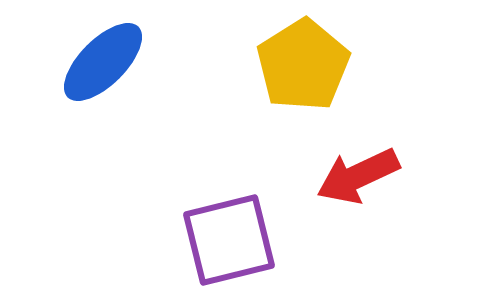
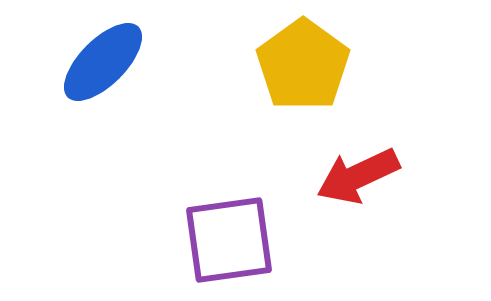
yellow pentagon: rotated 4 degrees counterclockwise
purple square: rotated 6 degrees clockwise
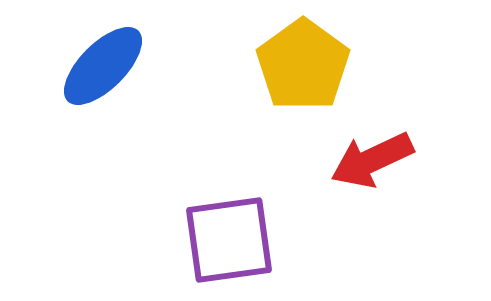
blue ellipse: moved 4 px down
red arrow: moved 14 px right, 16 px up
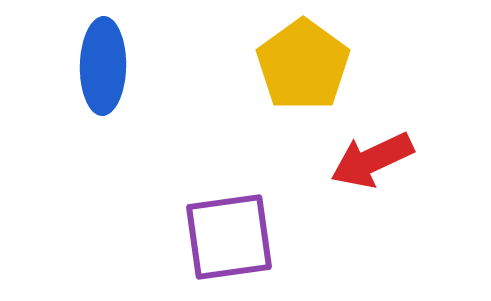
blue ellipse: rotated 44 degrees counterclockwise
purple square: moved 3 px up
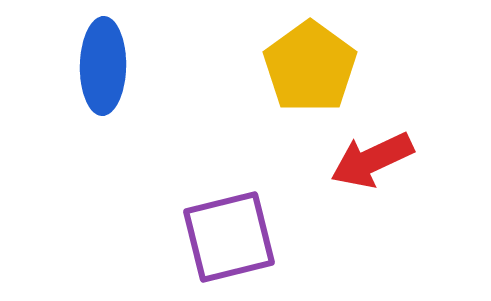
yellow pentagon: moved 7 px right, 2 px down
purple square: rotated 6 degrees counterclockwise
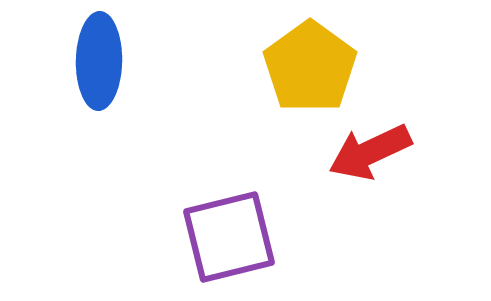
blue ellipse: moved 4 px left, 5 px up
red arrow: moved 2 px left, 8 px up
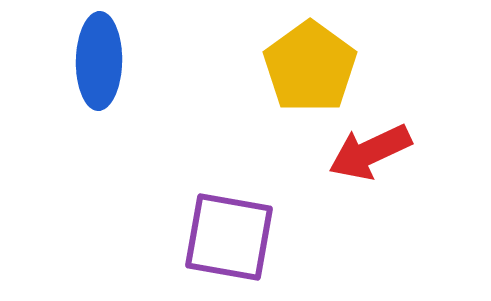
purple square: rotated 24 degrees clockwise
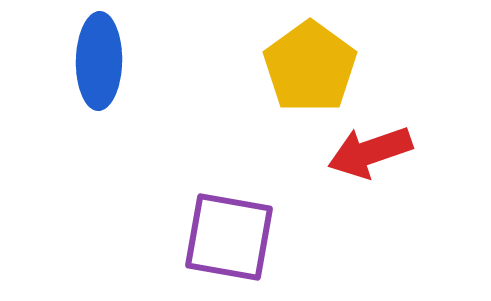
red arrow: rotated 6 degrees clockwise
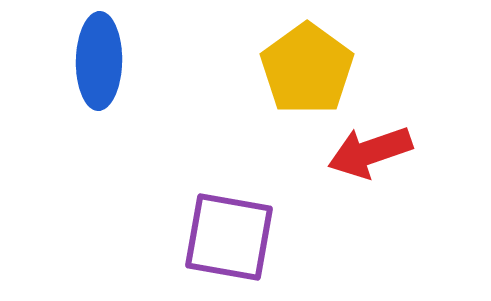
yellow pentagon: moved 3 px left, 2 px down
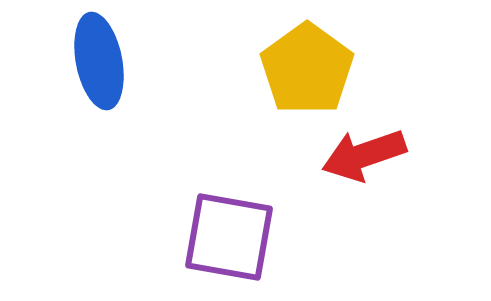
blue ellipse: rotated 12 degrees counterclockwise
red arrow: moved 6 px left, 3 px down
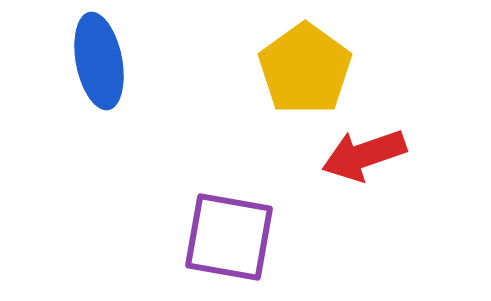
yellow pentagon: moved 2 px left
